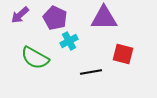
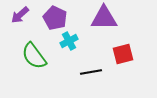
red square: rotated 30 degrees counterclockwise
green semicircle: moved 1 px left, 2 px up; rotated 24 degrees clockwise
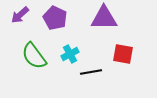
cyan cross: moved 1 px right, 13 px down
red square: rotated 25 degrees clockwise
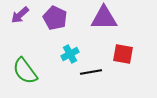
green semicircle: moved 9 px left, 15 px down
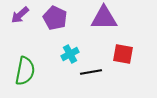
green semicircle: rotated 132 degrees counterclockwise
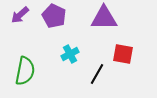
purple pentagon: moved 1 px left, 2 px up
black line: moved 6 px right, 2 px down; rotated 50 degrees counterclockwise
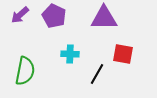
cyan cross: rotated 30 degrees clockwise
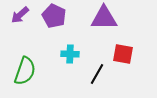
green semicircle: rotated 8 degrees clockwise
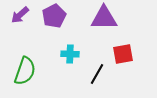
purple pentagon: rotated 20 degrees clockwise
red square: rotated 20 degrees counterclockwise
